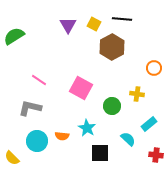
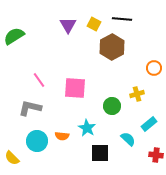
pink line: rotated 21 degrees clockwise
pink square: moved 6 px left; rotated 25 degrees counterclockwise
yellow cross: rotated 24 degrees counterclockwise
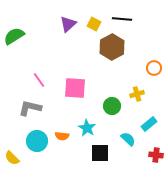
purple triangle: moved 1 px up; rotated 18 degrees clockwise
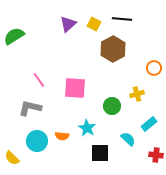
brown hexagon: moved 1 px right, 2 px down
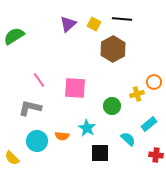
orange circle: moved 14 px down
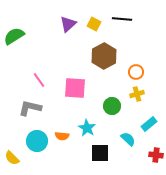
brown hexagon: moved 9 px left, 7 px down
orange circle: moved 18 px left, 10 px up
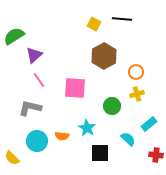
purple triangle: moved 34 px left, 31 px down
